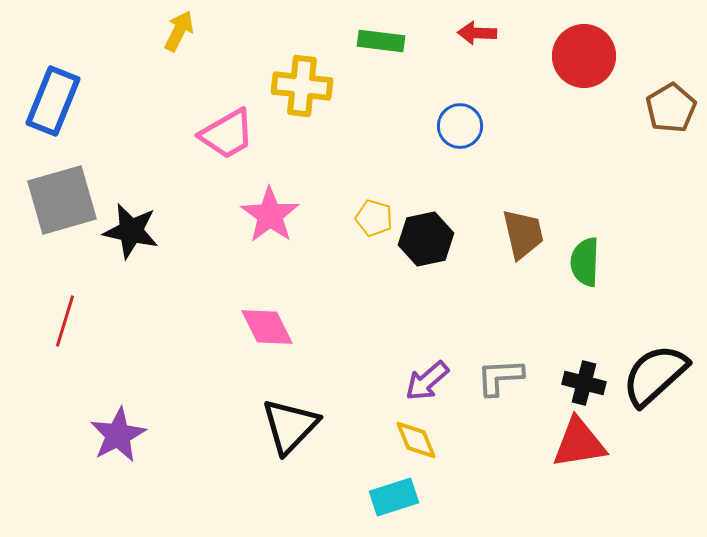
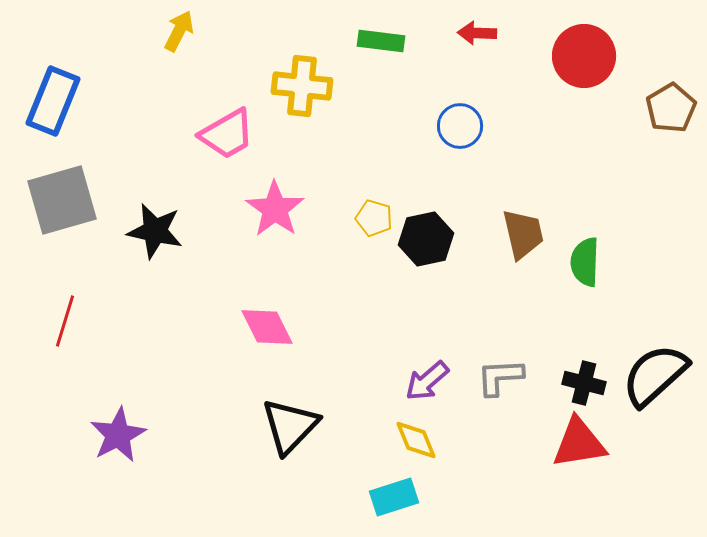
pink star: moved 5 px right, 6 px up
black star: moved 24 px right
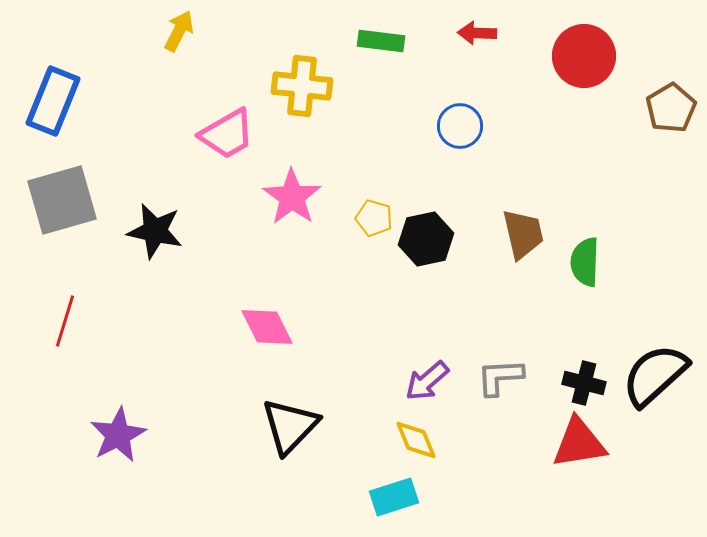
pink star: moved 17 px right, 12 px up
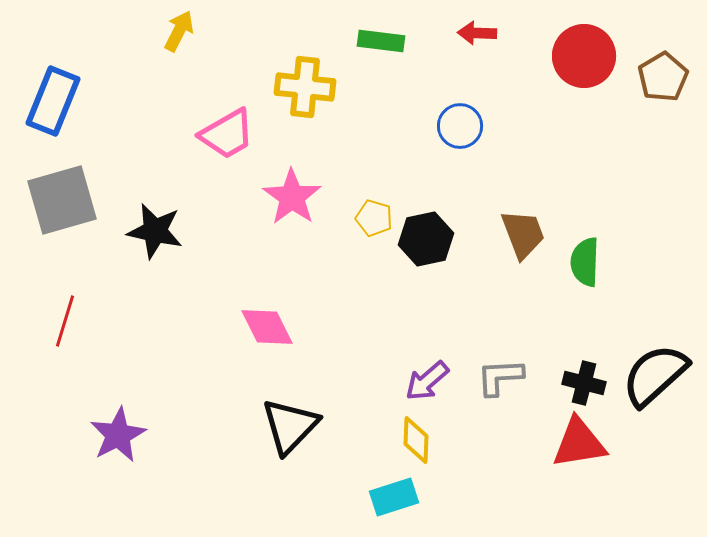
yellow cross: moved 3 px right, 1 px down
brown pentagon: moved 8 px left, 31 px up
brown trapezoid: rotated 8 degrees counterclockwise
yellow diamond: rotated 24 degrees clockwise
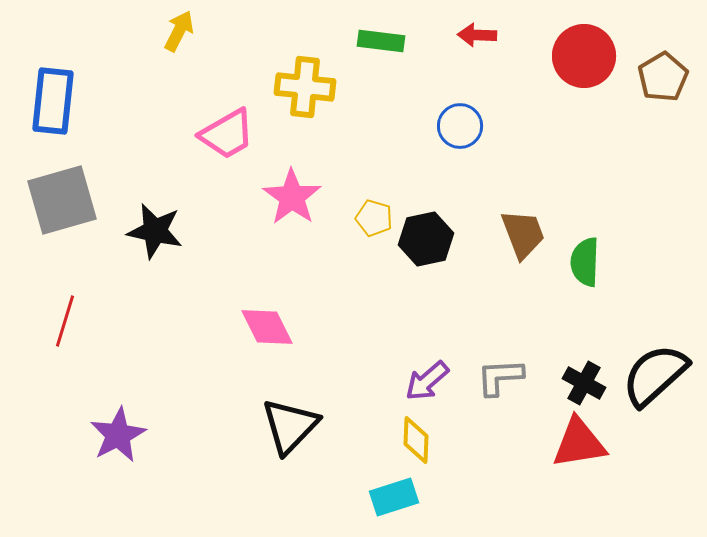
red arrow: moved 2 px down
blue rectangle: rotated 16 degrees counterclockwise
black cross: rotated 15 degrees clockwise
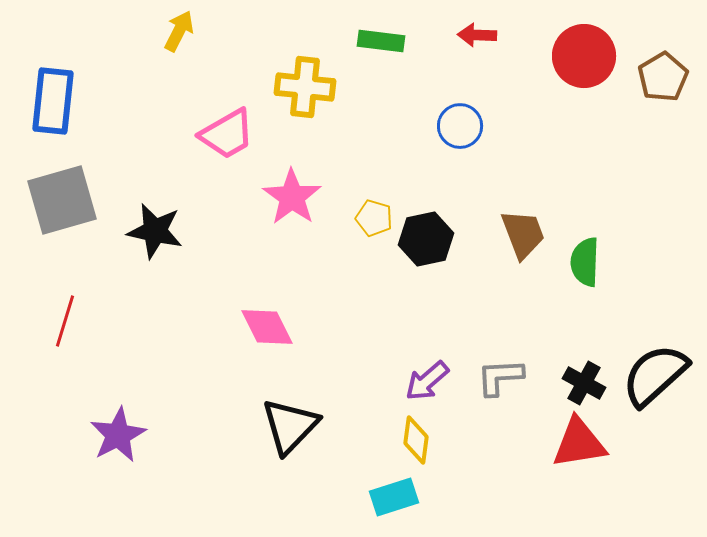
yellow diamond: rotated 6 degrees clockwise
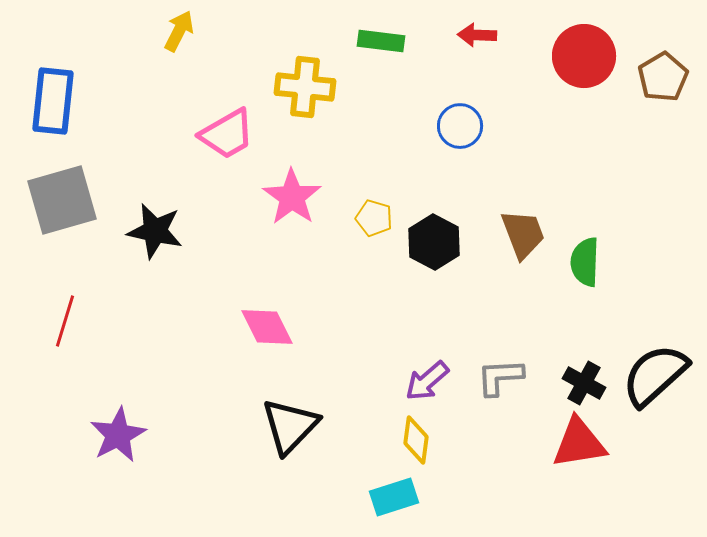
black hexagon: moved 8 px right, 3 px down; rotated 20 degrees counterclockwise
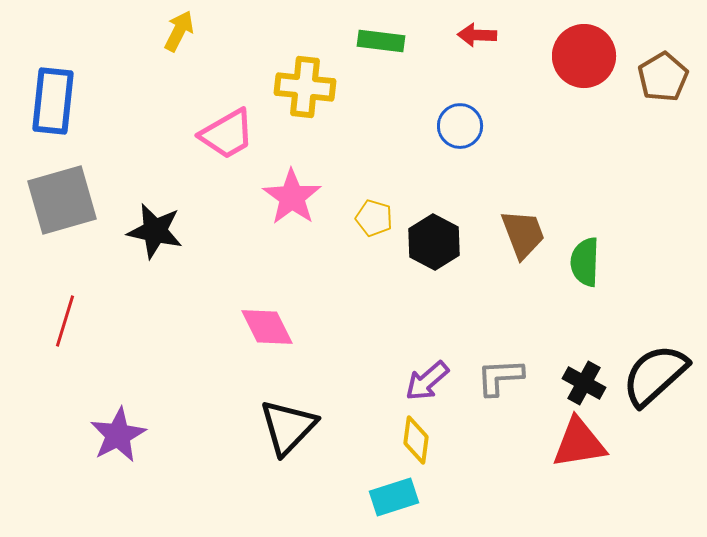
black triangle: moved 2 px left, 1 px down
